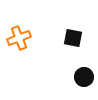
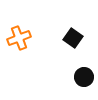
black square: rotated 24 degrees clockwise
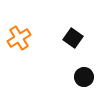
orange cross: rotated 10 degrees counterclockwise
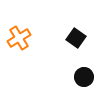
black square: moved 3 px right
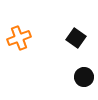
orange cross: rotated 10 degrees clockwise
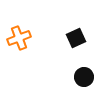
black square: rotated 30 degrees clockwise
